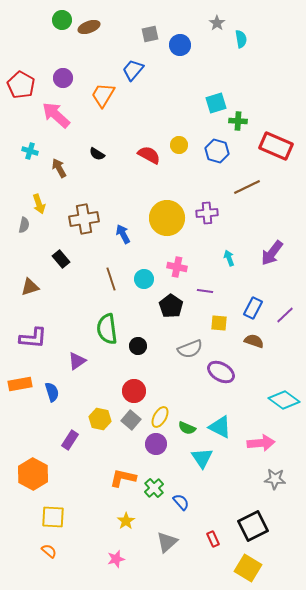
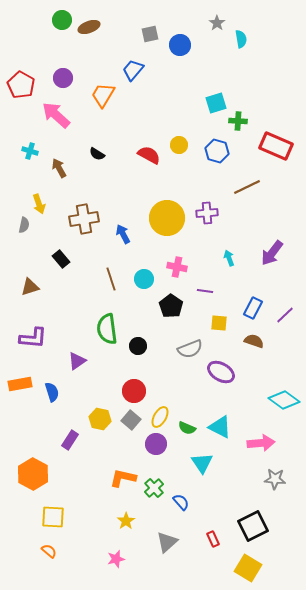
cyan triangle at (202, 458): moved 5 px down
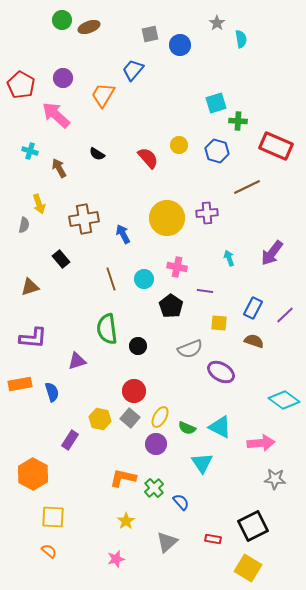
red semicircle at (149, 155): moved 1 px left, 3 px down; rotated 20 degrees clockwise
purple triangle at (77, 361): rotated 18 degrees clockwise
gray square at (131, 420): moved 1 px left, 2 px up
red rectangle at (213, 539): rotated 56 degrees counterclockwise
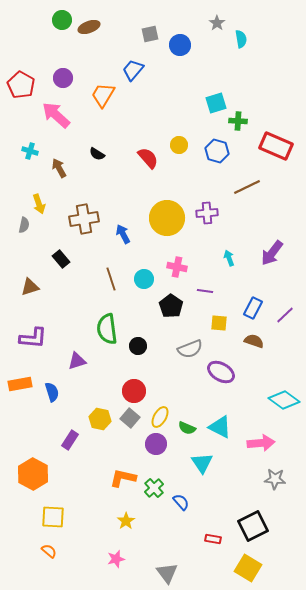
gray triangle at (167, 542): moved 31 px down; rotated 25 degrees counterclockwise
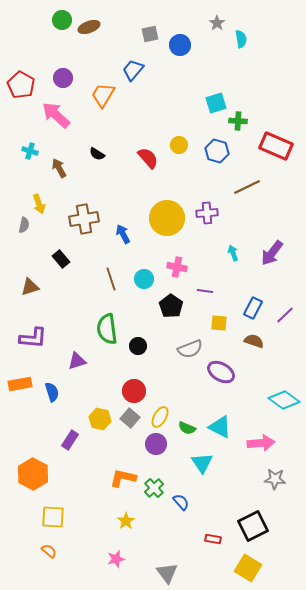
cyan arrow at (229, 258): moved 4 px right, 5 px up
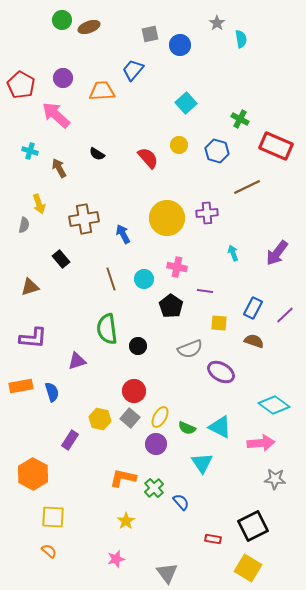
orange trapezoid at (103, 95): moved 1 px left, 4 px up; rotated 56 degrees clockwise
cyan square at (216, 103): moved 30 px left; rotated 25 degrees counterclockwise
green cross at (238, 121): moved 2 px right, 2 px up; rotated 24 degrees clockwise
purple arrow at (272, 253): moved 5 px right
orange rectangle at (20, 384): moved 1 px right, 2 px down
cyan diamond at (284, 400): moved 10 px left, 5 px down
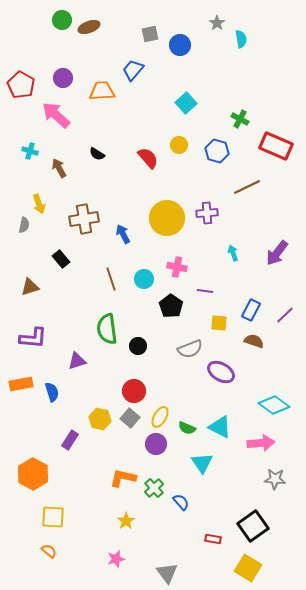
blue rectangle at (253, 308): moved 2 px left, 2 px down
orange rectangle at (21, 386): moved 2 px up
black square at (253, 526): rotated 8 degrees counterclockwise
